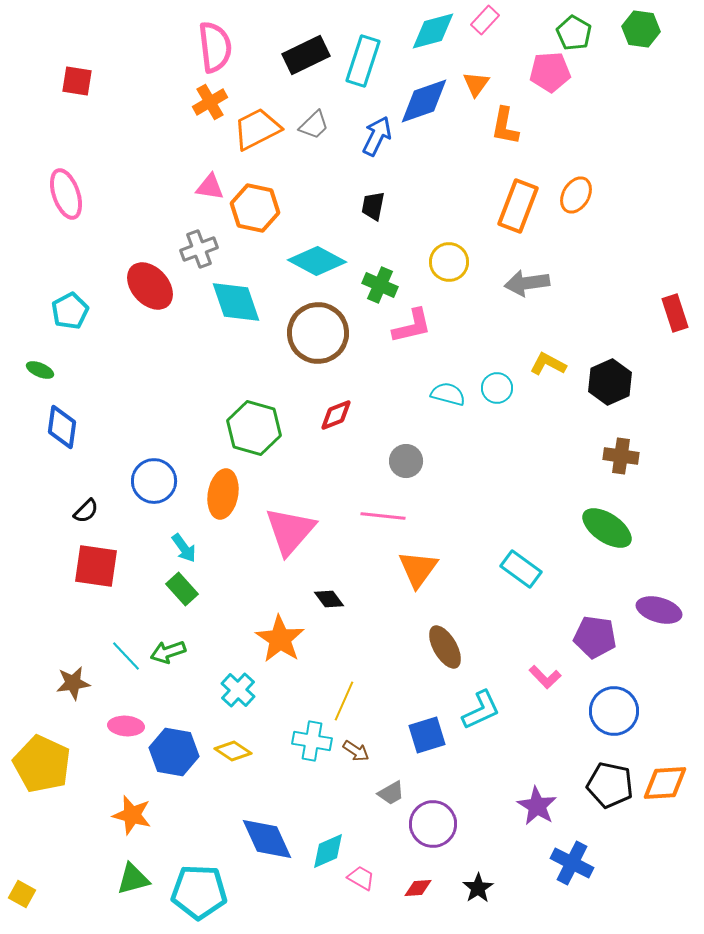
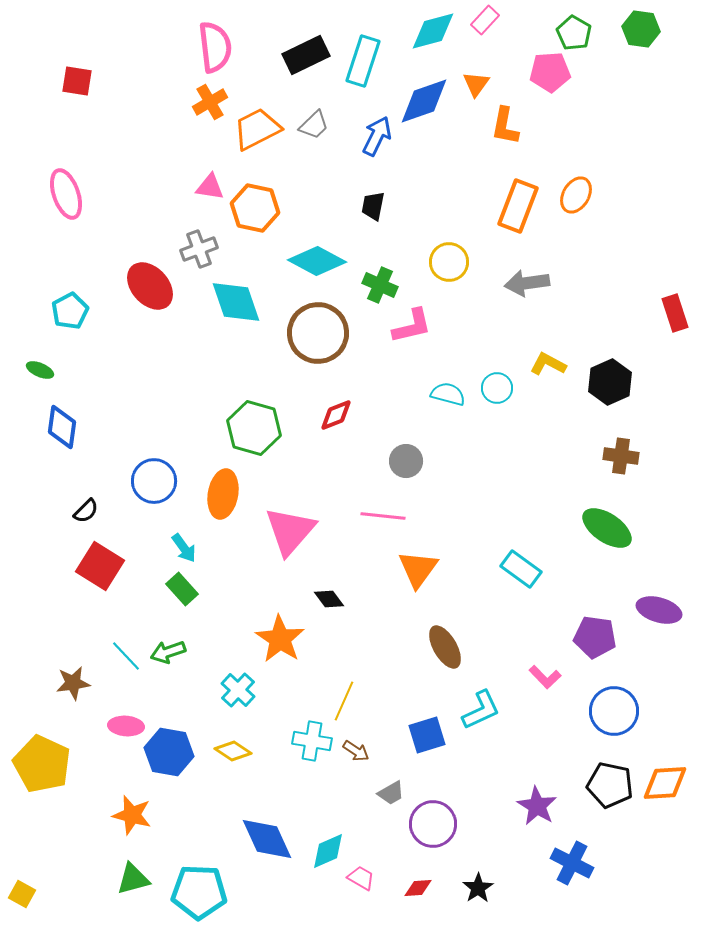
red square at (96, 566): moved 4 px right; rotated 24 degrees clockwise
blue hexagon at (174, 752): moved 5 px left
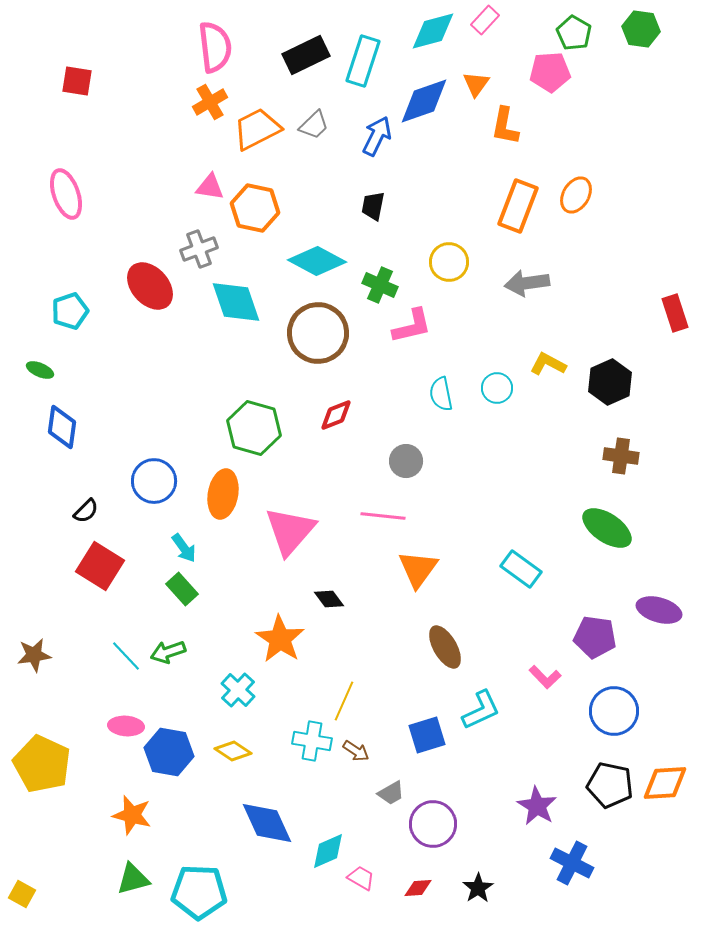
cyan pentagon at (70, 311): rotated 9 degrees clockwise
cyan semicircle at (448, 394): moved 7 px left; rotated 116 degrees counterclockwise
brown star at (73, 683): moved 39 px left, 28 px up
blue diamond at (267, 839): moved 16 px up
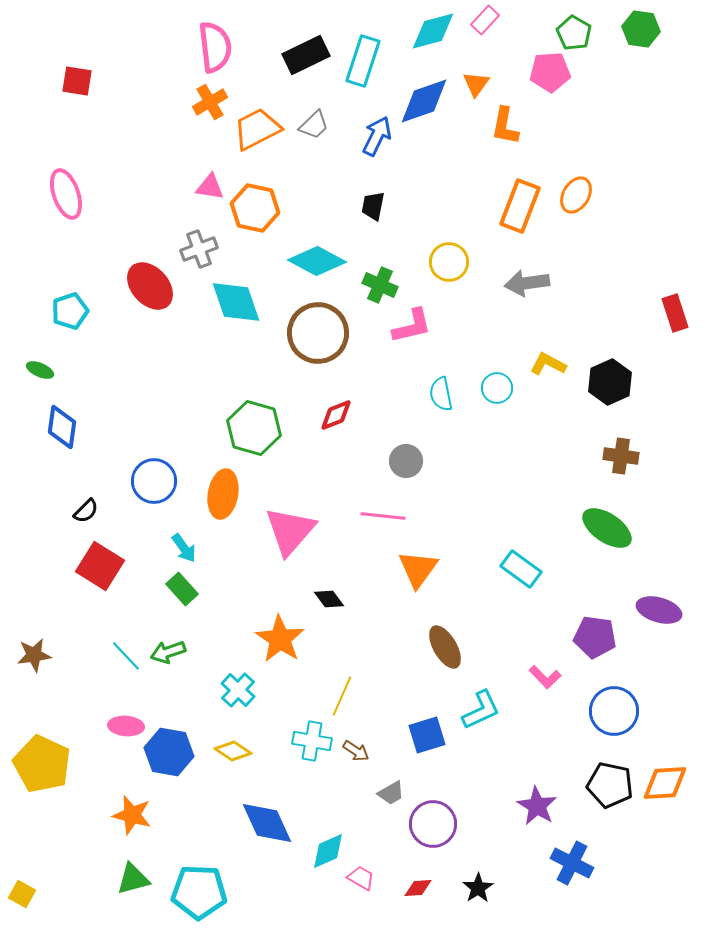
orange rectangle at (518, 206): moved 2 px right
yellow line at (344, 701): moved 2 px left, 5 px up
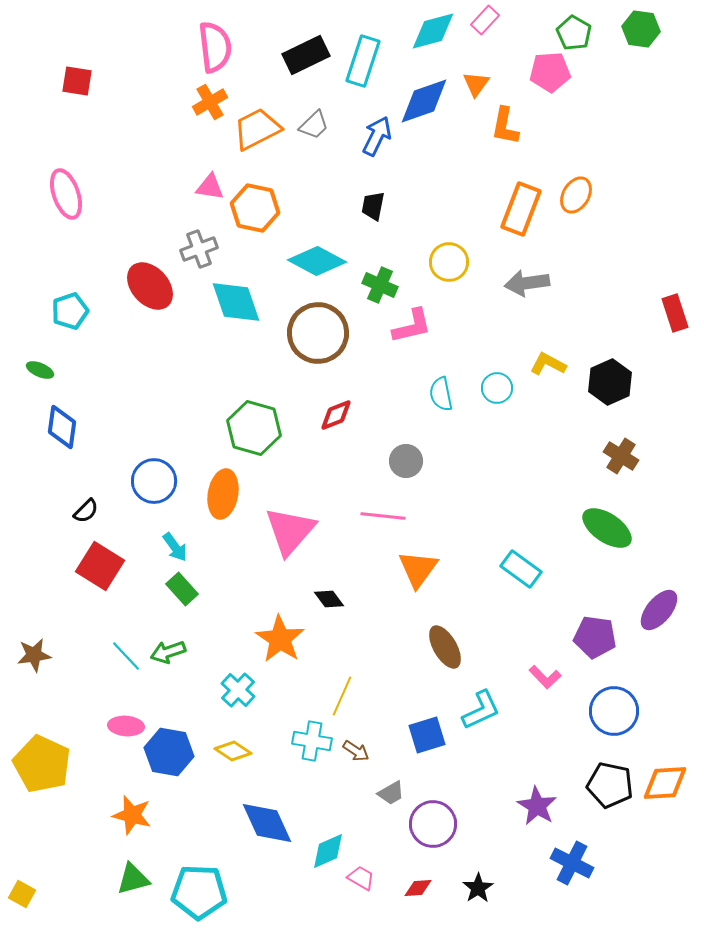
orange rectangle at (520, 206): moved 1 px right, 3 px down
brown cross at (621, 456): rotated 24 degrees clockwise
cyan arrow at (184, 548): moved 9 px left, 1 px up
purple ellipse at (659, 610): rotated 66 degrees counterclockwise
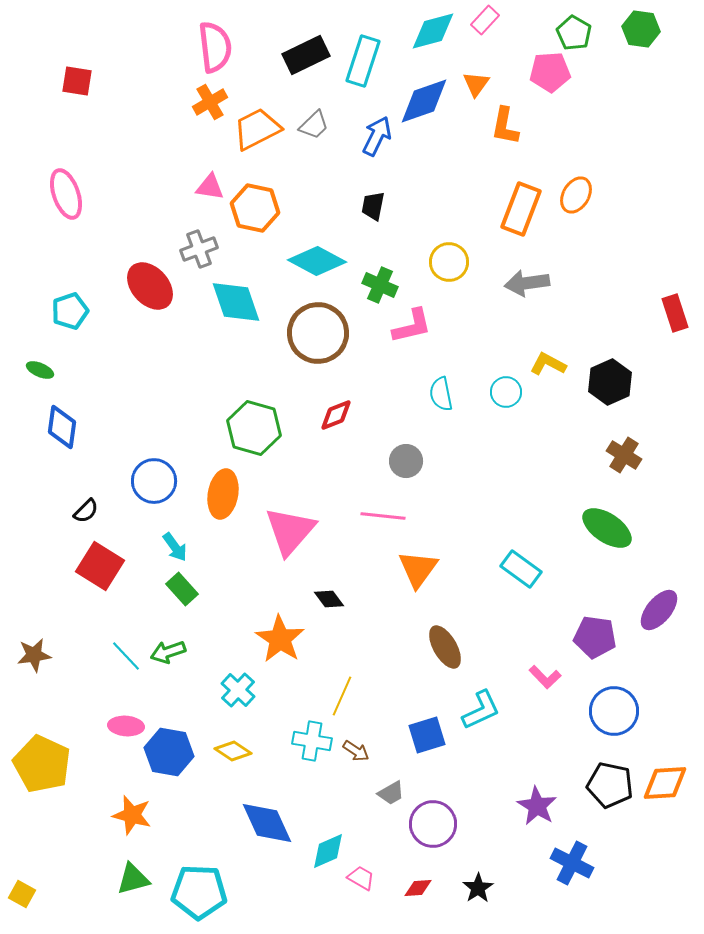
cyan circle at (497, 388): moved 9 px right, 4 px down
brown cross at (621, 456): moved 3 px right, 1 px up
